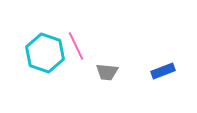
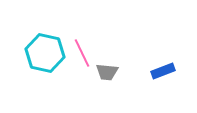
pink line: moved 6 px right, 7 px down
cyan hexagon: rotated 6 degrees counterclockwise
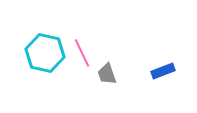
gray trapezoid: moved 2 px down; rotated 65 degrees clockwise
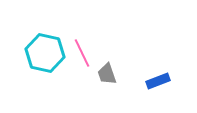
blue rectangle: moved 5 px left, 10 px down
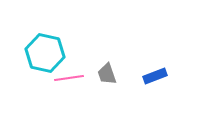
pink line: moved 13 px left, 25 px down; rotated 72 degrees counterclockwise
blue rectangle: moved 3 px left, 5 px up
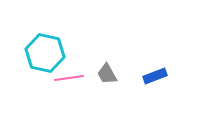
gray trapezoid: rotated 10 degrees counterclockwise
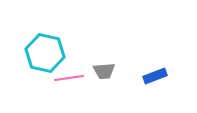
gray trapezoid: moved 3 px left, 3 px up; rotated 65 degrees counterclockwise
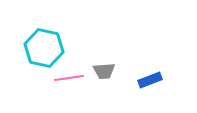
cyan hexagon: moved 1 px left, 5 px up
blue rectangle: moved 5 px left, 4 px down
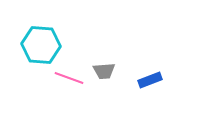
cyan hexagon: moved 3 px left, 3 px up; rotated 9 degrees counterclockwise
pink line: rotated 28 degrees clockwise
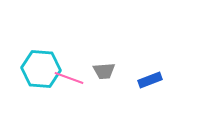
cyan hexagon: moved 24 px down
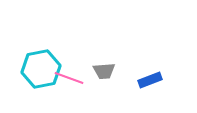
cyan hexagon: rotated 15 degrees counterclockwise
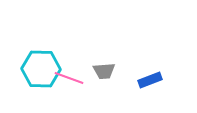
cyan hexagon: rotated 12 degrees clockwise
